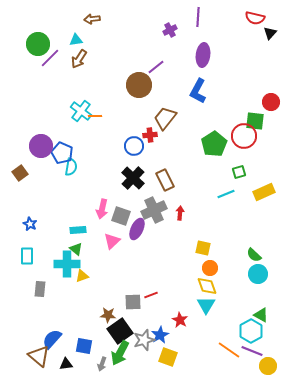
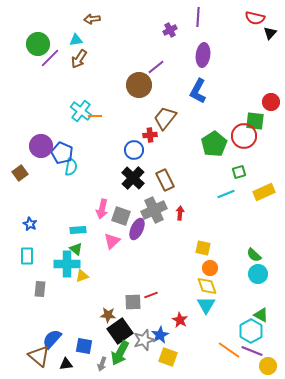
blue circle at (134, 146): moved 4 px down
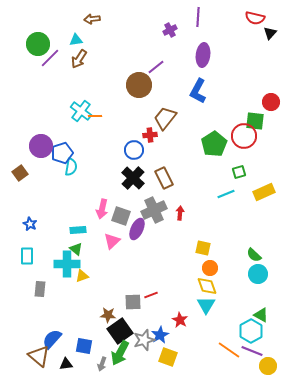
blue pentagon at (62, 153): rotated 30 degrees clockwise
brown rectangle at (165, 180): moved 1 px left, 2 px up
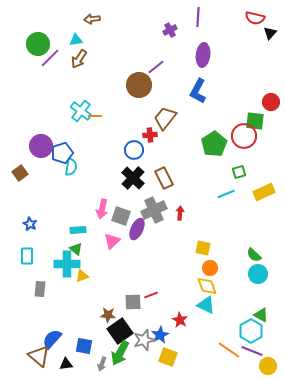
cyan triangle at (206, 305): rotated 36 degrees counterclockwise
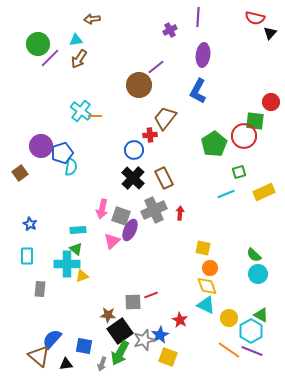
purple ellipse at (137, 229): moved 7 px left, 1 px down
yellow circle at (268, 366): moved 39 px left, 48 px up
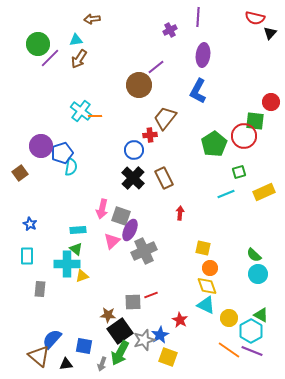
gray cross at (154, 210): moved 10 px left, 41 px down
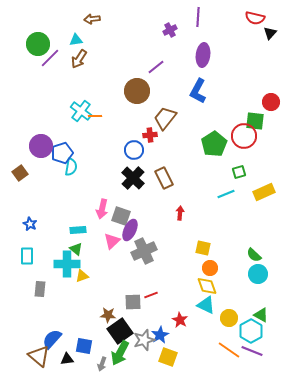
brown circle at (139, 85): moved 2 px left, 6 px down
black triangle at (66, 364): moved 1 px right, 5 px up
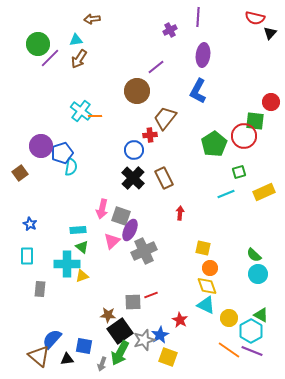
green triangle at (76, 249): moved 6 px right, 2 px up
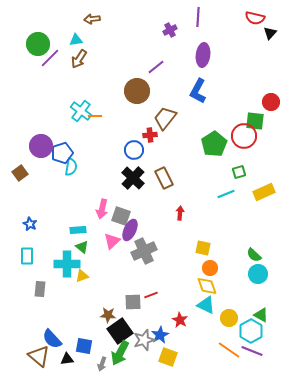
blue semicircle at (52, 339): rotated 85 degrees counterclockwise
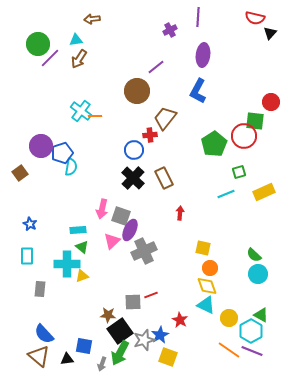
blue semicircle at (52, 339): moved 8 px left, 5 px up
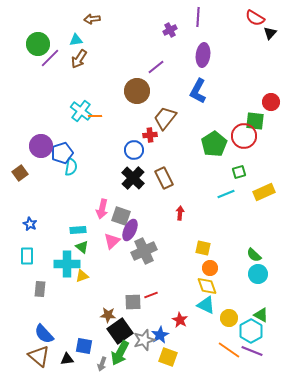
red semicircle at (255, 18): rotated 18 degrees clockwise
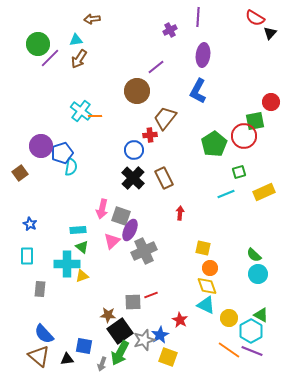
green square at (255, 121): rotated 18 degrees counterclockwise
